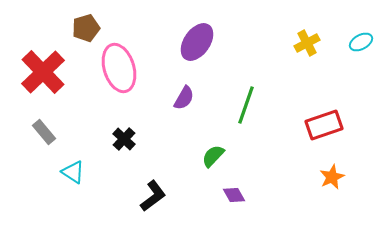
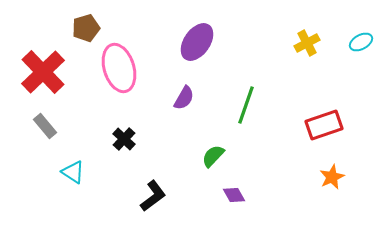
gray rectangle: moved 1 px right, 6 px up
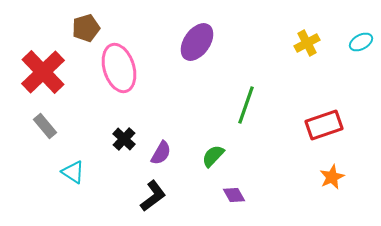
purple semicircle: moved 23 px left, 55 px down
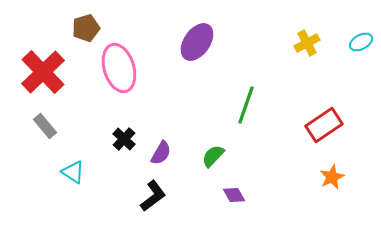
red rectangle: rotated 15 degrees counterclockwise
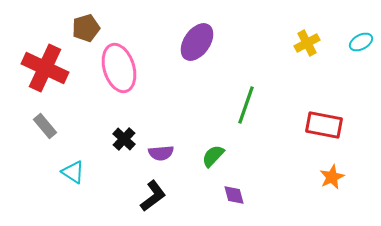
red cross: moved 2 px right, 4 px up; rotated 21 degrees counterclockwise
red rectangle: rotated 45 degrees clockwise
purple semicircle: rotated 55 degrees clockwise
purple diamond: rotated 15 degrees clockwise
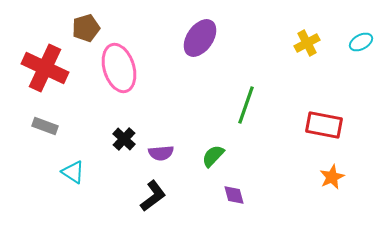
purple ellipse: moved 3 px right, 4 px up
gray rectangle: rotated 30 degrees counterclockwise
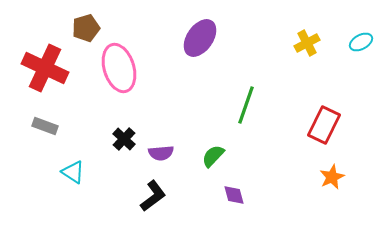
red rectangle: rotated 75 degrees counterclockwise
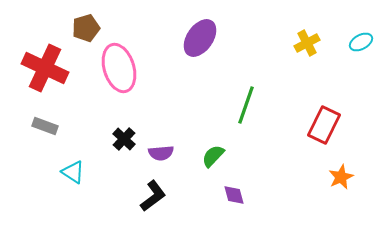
orange star: moved 9 px right
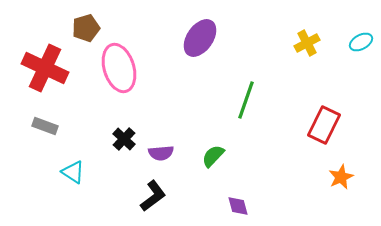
green line: moved 5 px up
purple diamond: moved 4 px right, 11 px down
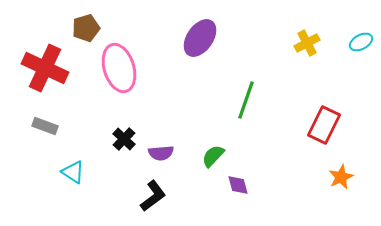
purple diamond: moved 21 px up
